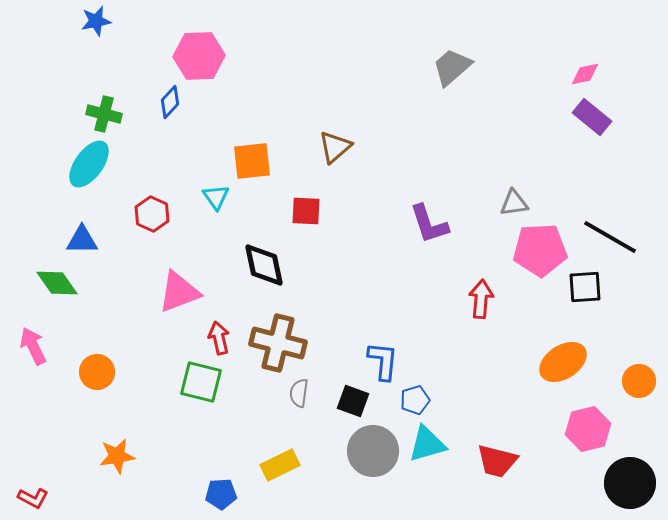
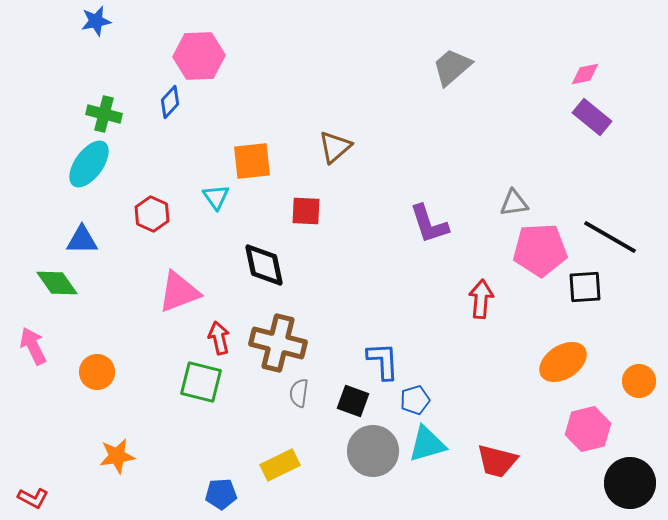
blue L-shape at (383, 361): rotated 9 degrees counterclockwise
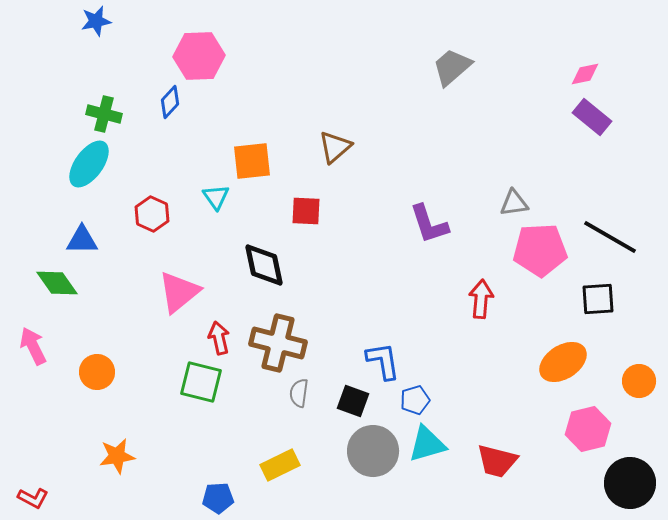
black square at (585, 287): moved 13 px right, 12 px down
pink triangle at (179, 292): rotated 18 degrees counterclockwise
blue L-shape at (383, 361): rotated 6 degrees counterclockwise
blue pentagon at (221, 494): moved 3 px left, 4 px down
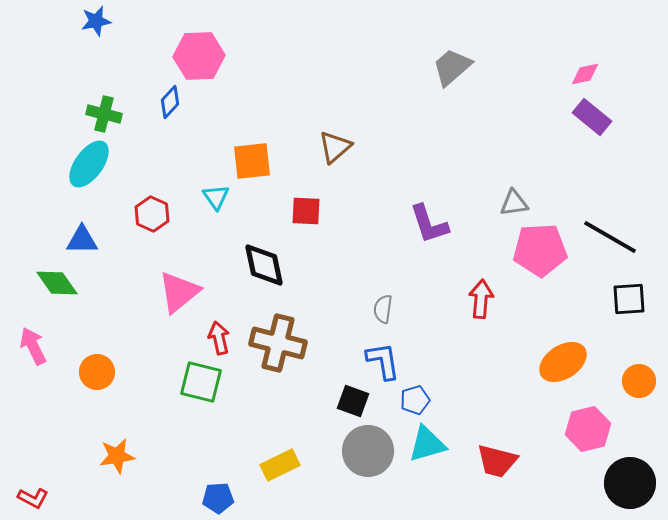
black square at (598, 299): moved 31 px right
gray semicircle at (299, 393): moved 84 px right, 84 px up
gray circle at (373, 451): moved 5 px left
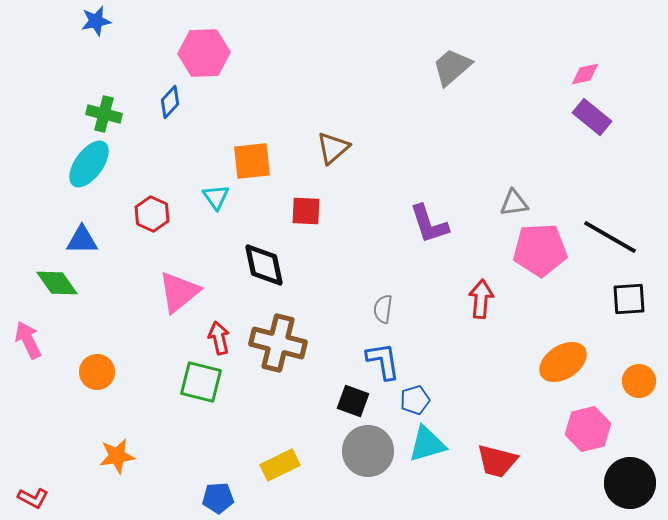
pink hexagon at (199, 56): moved 5 px right, 3 px up
brown triangle at (335, 147): moved 2 px left, 1 px down
pink arrow at (33, 346): moved 5 px left, 6 px up
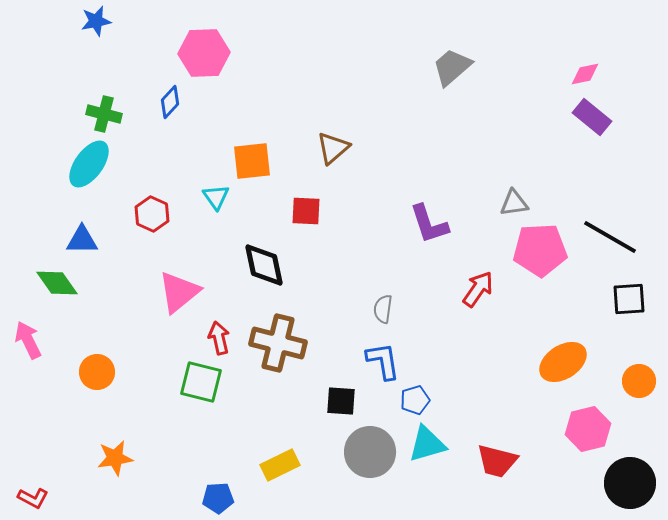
red arrow at (481, 299): moved 3 px left, 10 px up; rotated 30 degrees clockwise
black square at (353, 401): moved 12 px left; rotated 16 degrees counterclockwise
gray circle at (368, 451): moved 2 px right, 1 px down
orange star at (117, 456): moved 2 px left, 2 px down
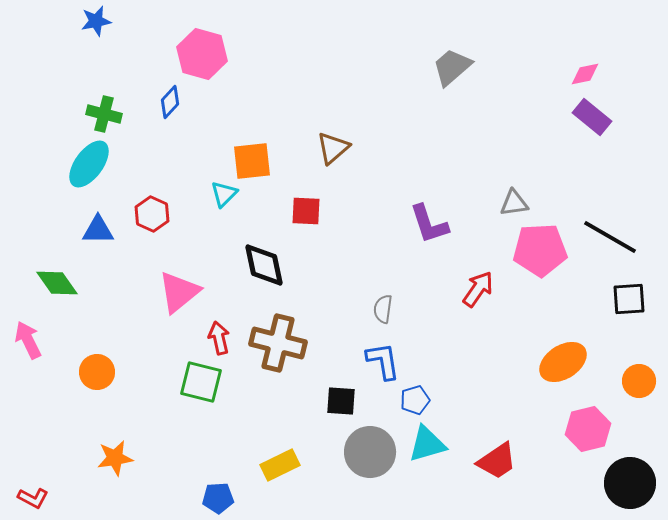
pink hexagon at (204, 53): moved 2 px left, 1 px down; rotated 18 degrees clockwise
cyan triangle at (216, 197): moved 8 px right, 3 px up; rotated 20 degrees clockwise
blue triangle at (82, 240): moved 16 px right, 10 px up
red trapezoid at (497, 461): rotated 48 degrees counterclockwise
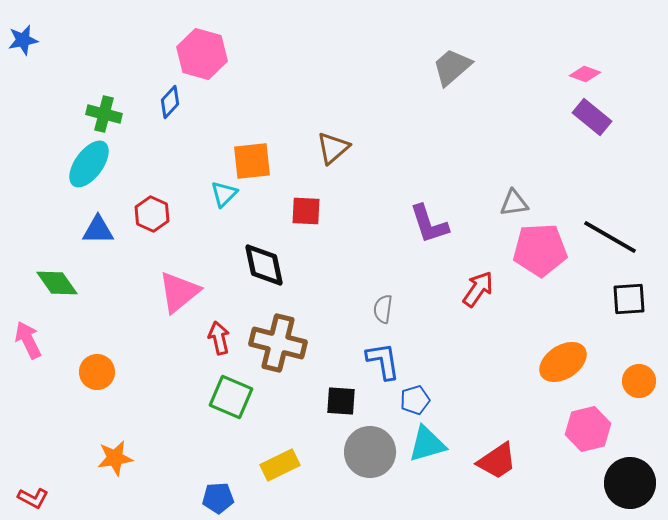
blue star at (96, 21): moved 73 px left, 19 px down
pink diamond at (585, 74): rotated 32 degrees clockwise
green square at (201, 382): moved 30 px right, 15 px down; rotated 9 degrees clockwise
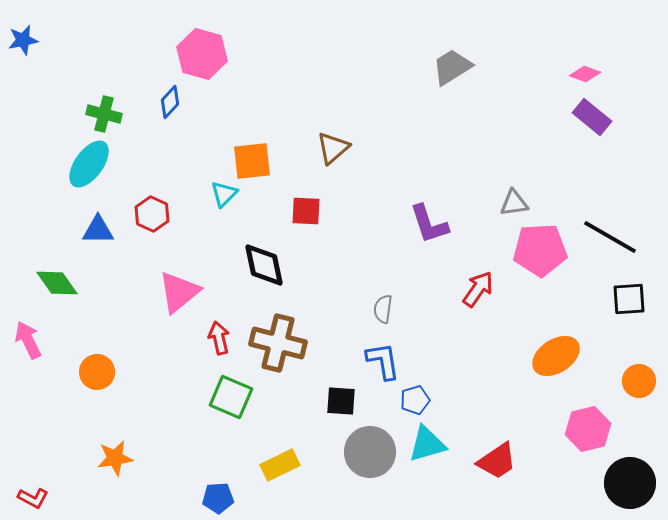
gray trapezoid at (452, 67): rotated 9 degrees clockwise
orange ellipse at (563, 362): moved 7 px left, 6 px up
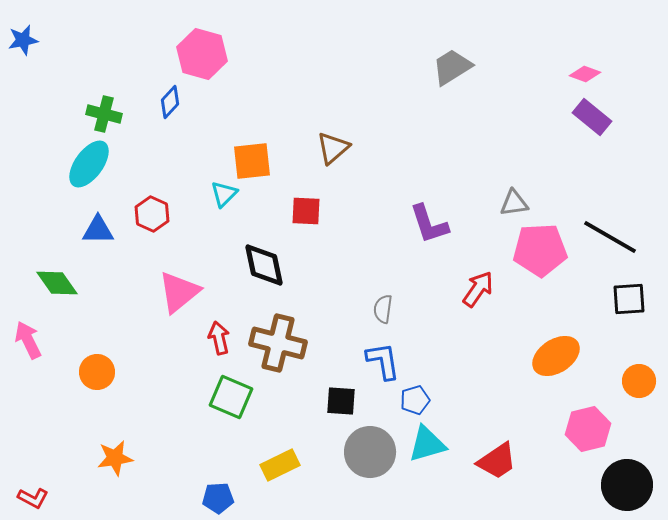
black circle at (630, 483): moved 3 px left, 2 px down
